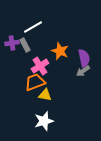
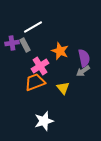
yellow triangle: moved 18 px right, 7 px up; rotated 40 degrees clockwise
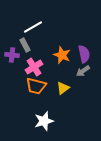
purple cross: moved 12 px down; rotated 16 degrees clockwise
orange star: moved 2 px right, 4 px down
purple semicircle: moved 4 px up
pink cross: moved 6 px left, 1 px down
orange trapezoid: moved 1 px right, 4 px down; rotated 145 degrees counterclockwise
yellow triangle: rotated 32 degrees clockwise
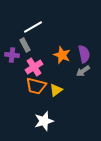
yellow triangle: moved 7 px left, 2 px down
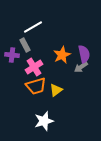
orange star: rotated 24 degrees clockwise
gray arrow: moved 2 px left, 4 px up
orange trapezoid: rotated 30 degrees counterclockwise
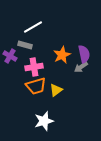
gray rectangle: rotated 48 degrees counterclockwise
purple cross: moved 2 px left, 1 px down; rotated 24 degrees clockwise
pink cross: rotated 24 degrees clockwise
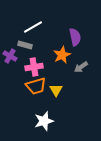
purple semicircle: moved 9 px left, 17 px up
yellow triangle: rotated 24 degrees counterclockwise
